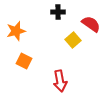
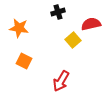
black cross: rotated 16 degrees counterclockwise
red semicircle: rotated 48 degrees counterclockwise
orange star: moved 3 px right, 3 px up; rotated 24 degrees clockwise
red arrow: moved 1 px right; rotated 40 degrees clockwise
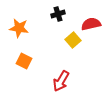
black cross: moved 2 px down
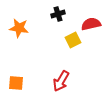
yellow square: rotated 14 degrees clockwise
orange square: moved 8 px left, 22 px down; rotated 21 degrees counterclockwise
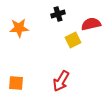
orange star: rotated 12 degrees counterclockwise
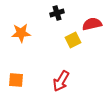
black cross: moved 1 px left, 1 px up
red semicircle: moved 1 px right
orange star: moved 2 px right, 5 px down
orange square: moved 3 px up
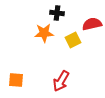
black cross: rotated 24 degrees clockwise
orange star: moved 23 px right
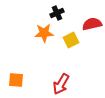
black cross: rotated 32 degrees counterclockwise
yellow square: moved 2 px left
red arrow: moved 3 px down
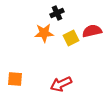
red semicircle: moved 7 px down
yellow square: moved 2 px up
orange square: moved 1 px left, 1 px up
red arrow: rotated 35 degrees clockwise
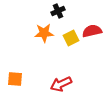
black cross: moved 1 px right, 2 px up
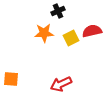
orange square: moved 4 px left
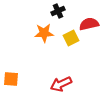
red semicircle: moved 3 px left, 7 px up
